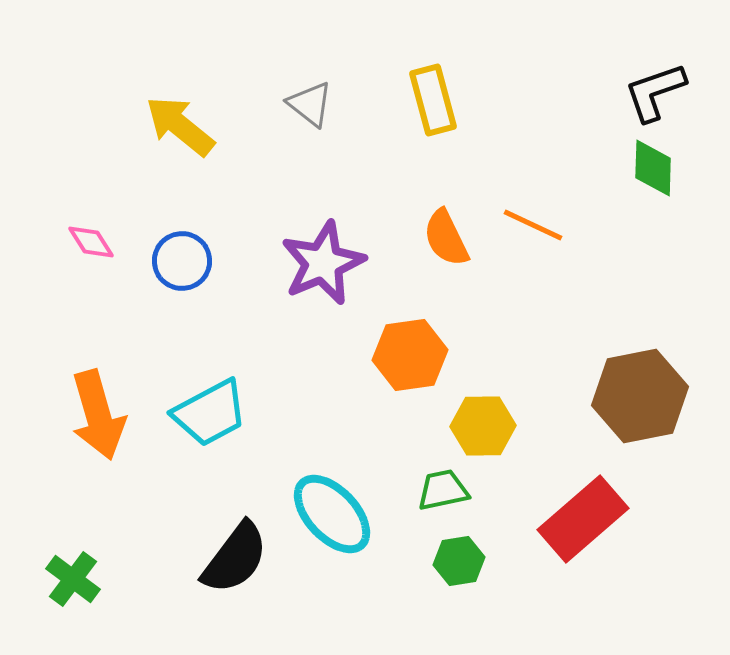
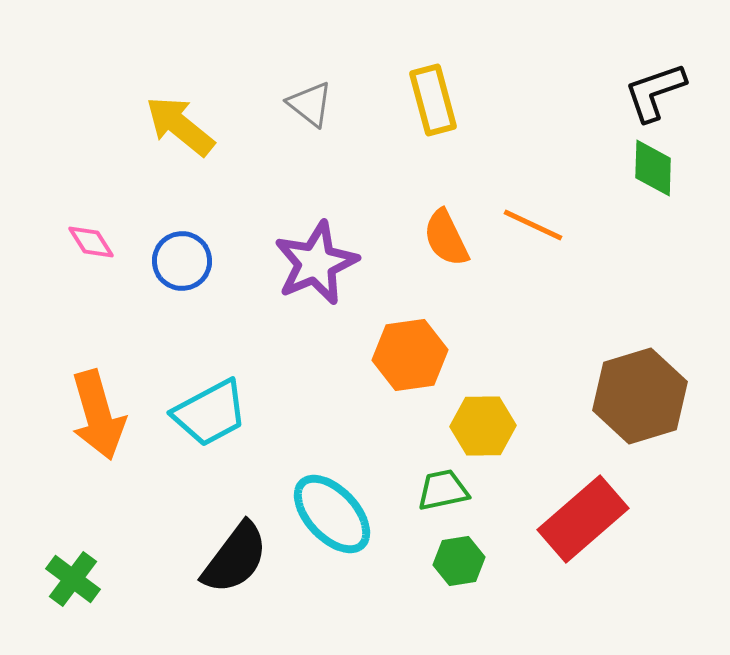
purple star: moved 7 px left
brown hexagon: rotated 6 degrees counterclockwise
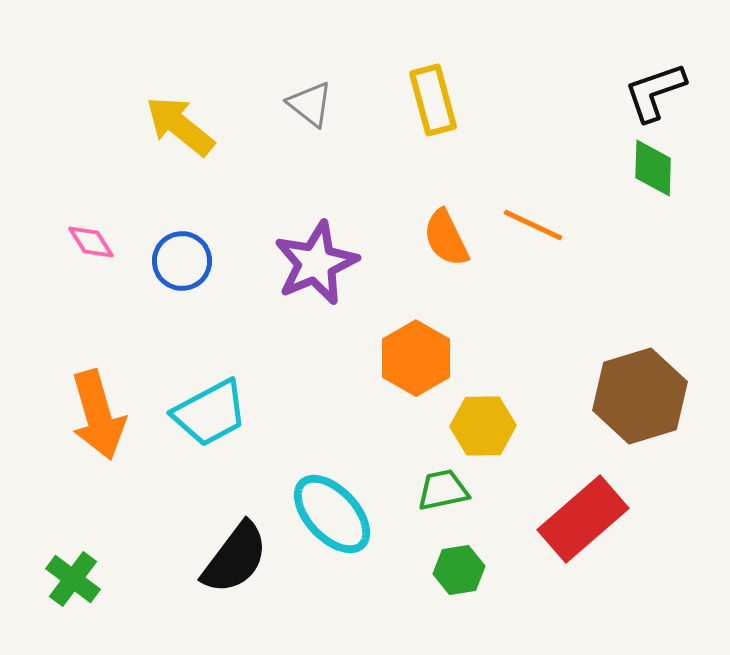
orange hexagon: moved 6 px right, 3 px down; rotated 22 degrees counterclockwise
green hexagon: moved 9 px down
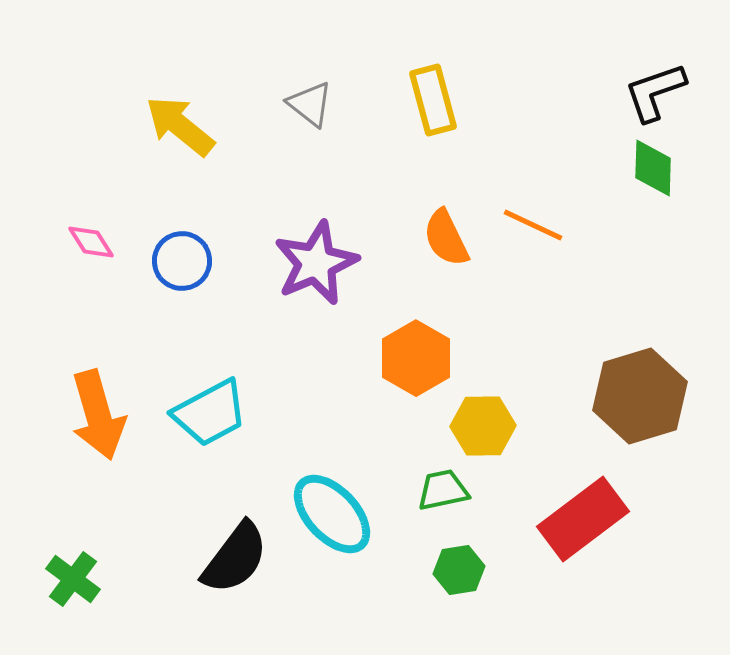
red rectangle: rotated 4 degrees clockwise
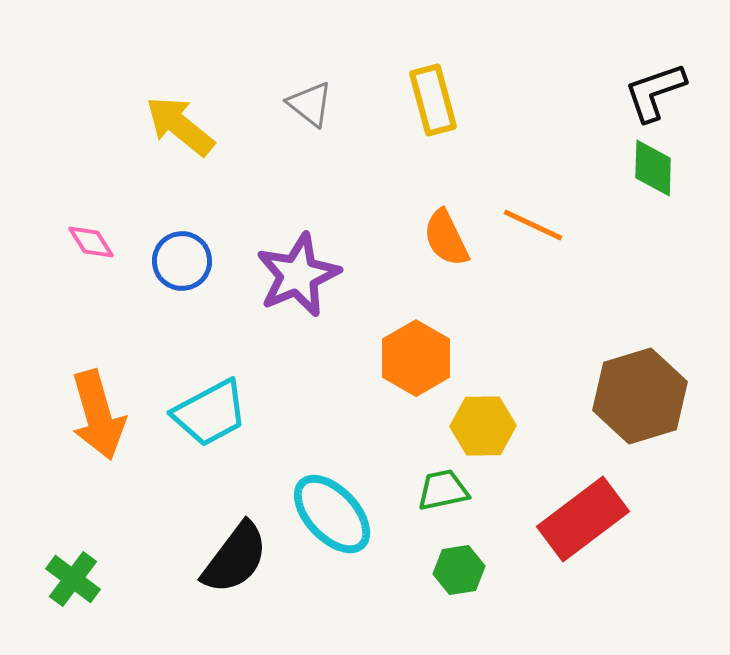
purple star: moved 18 px left, 12 px down
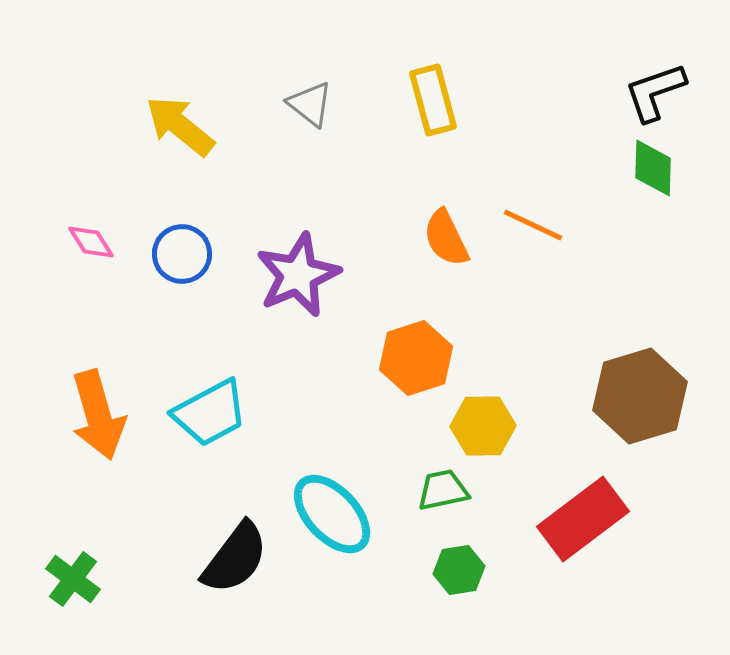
blue circle: moved 7 px up
orange hexagon: rotated 12 degrees clockwise
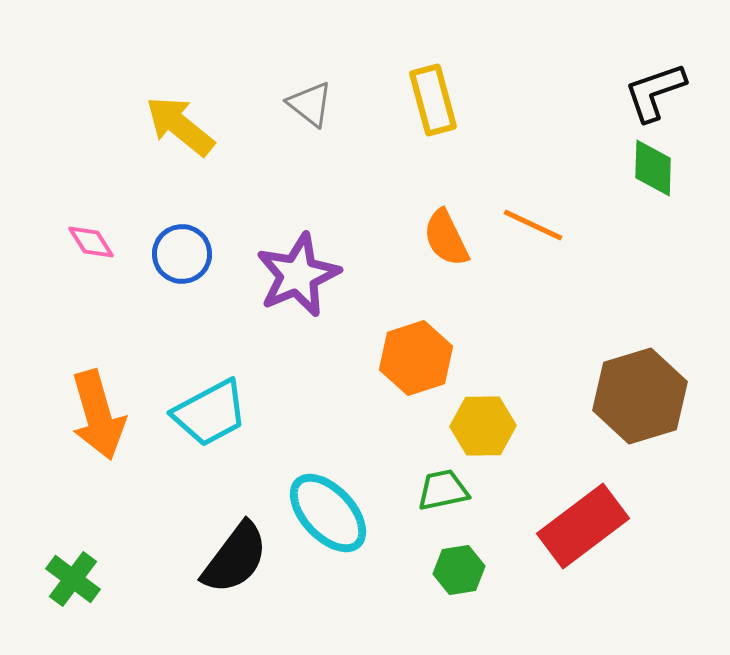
cyan ellipse: moved 4 px left, 1 px up
red rectangle: moved 7 px down
